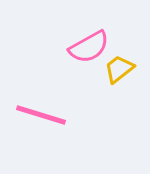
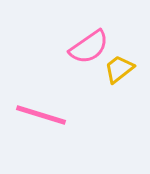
pink semicircle: rotated 6 degrees counterclockwise
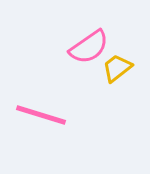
yellow trapezoid: moved 2 px left, 1 px up
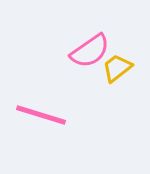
pink semicircle: moved 1 px right, 4 px down
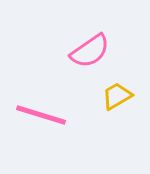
yellow trapezoid: moved 28 px down; rotated 8 degrees clockwise
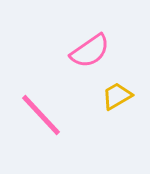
pink line: rotated 30 degrees clockwise
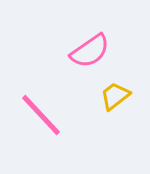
yellow trapezoid: moved 2 px left; rotated 8 degrees counterclockwise
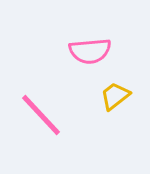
pink semicircle: rotated 30 degrees clockwise
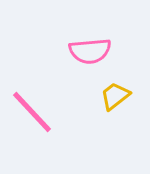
pink line: moved 9 px left, 3 px up
